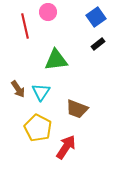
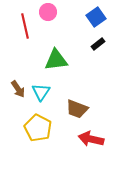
red arrow: moved 25 px right, 8 px up; rotated 110 degrees counterclockwise
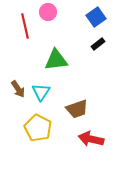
brown trapezoid: rotated 40 degrees counterclockwise
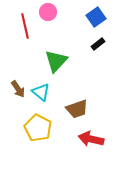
green triangle: moved 1 px down; rotated 40 degrees counterclockwise
cyan triangle: rotated 24 degrees counterclockwise
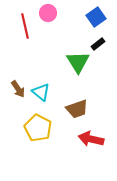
pink circle: moved 1 px down
green triangle: moved 22 px right, 1 px down; rotated 15 degrees counterclockwise
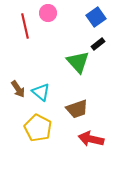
green triangle: rotated 10 degrees counterclockwise
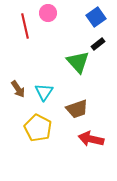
cyan triangle: moved 3 px right; rotated 24 degrees clockwise
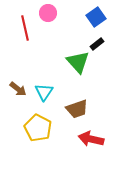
red line: moved 2 px down
black rectangle: moved 1 px left
brown arrow: rotated 18 degrees counterclockwise
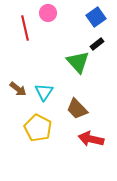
brown trapezoid: rotated 65 degrees clockwise
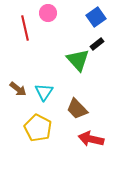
green triangle: moved 2 px up
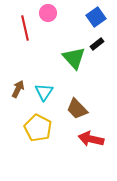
green triangle: moved 4 px left, 2 px up
brown arrow: rotated 102 degrees counterclockwise
